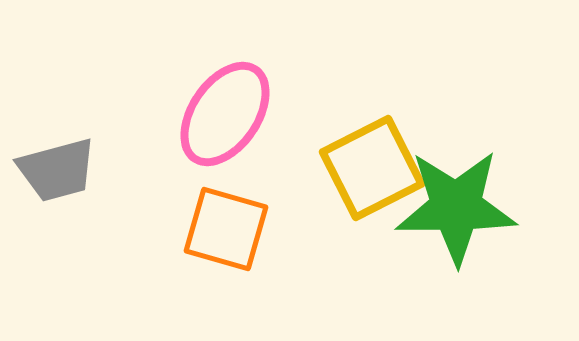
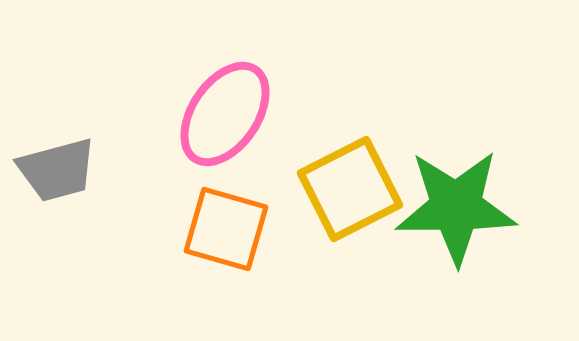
yellow square: moved 22 px left, 21 px down
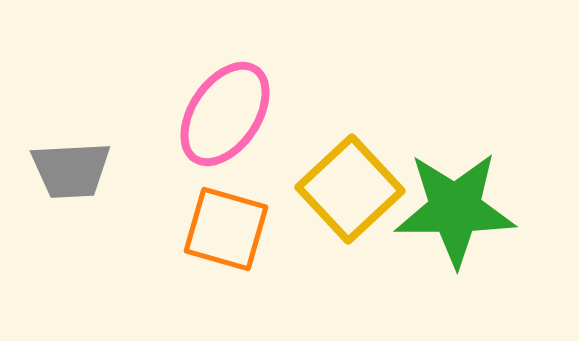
gray trapezoid: moved 14 px right; rotated 12 degrees clockwise
yellow square: rotated 16 degrees counterclockwise
green star: moved 1 px left, 2 px down
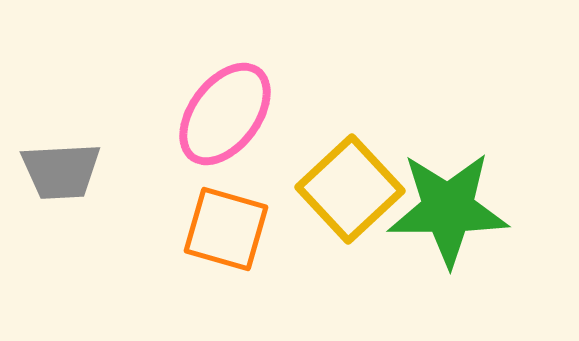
pink ellipse: rotated 3 degrees clockwise
gray trapezoid: moved 10 px left, 1 px down
green star: moved 7 px left
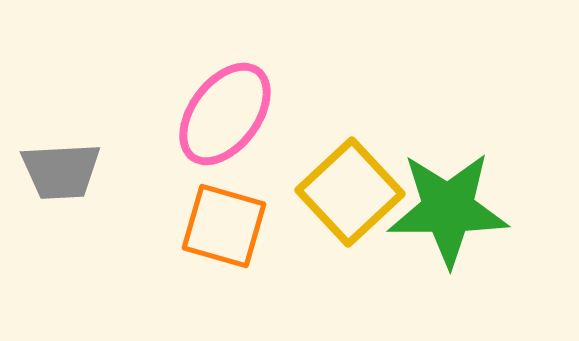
yellow square: moved 3 px down
orange square: moved 2 px left, 3 px up
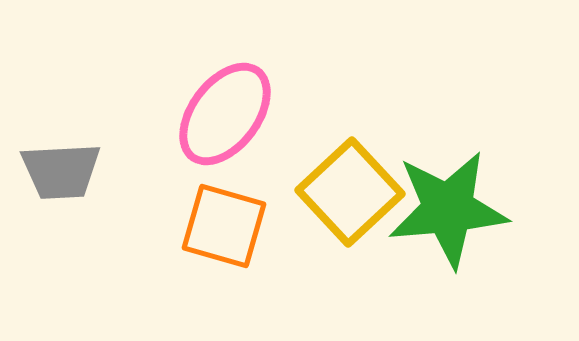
green star: rotated 5 degrees counterclockwise
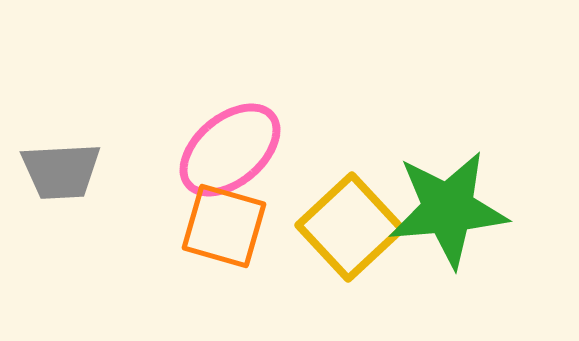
pink ellipse: moved 5 px right, 36 px down; rotated 13 degrees clockwise
yellow square: moved 35 px down
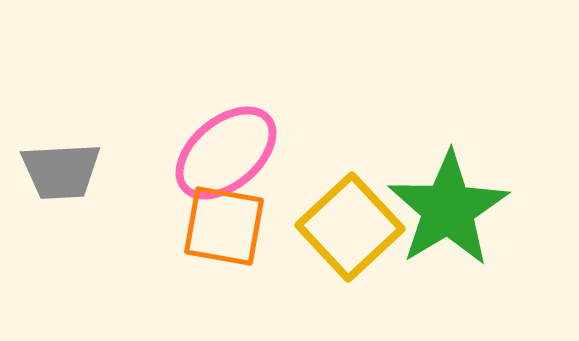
pink ellipse: moved 4 px left, 3 px down
green star: rotated 26 degrees counterclockwise
orange square: rotated 6 degrees counterclockwise
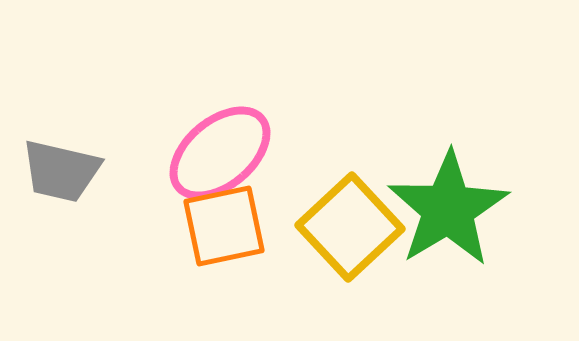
pink ellipse: moved 6 px left
gray trapezoid: rotated 16 degrees clockwise
orange square: rotated 22 degrees counterclockwise
